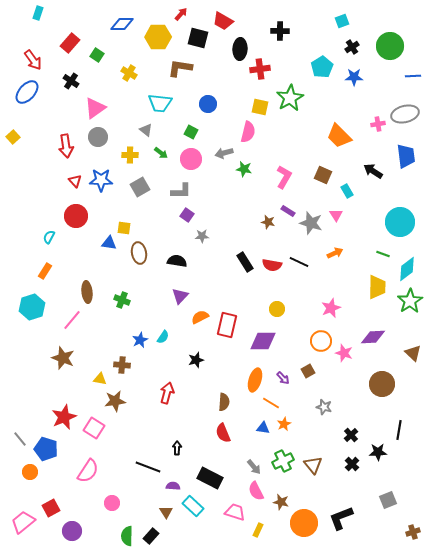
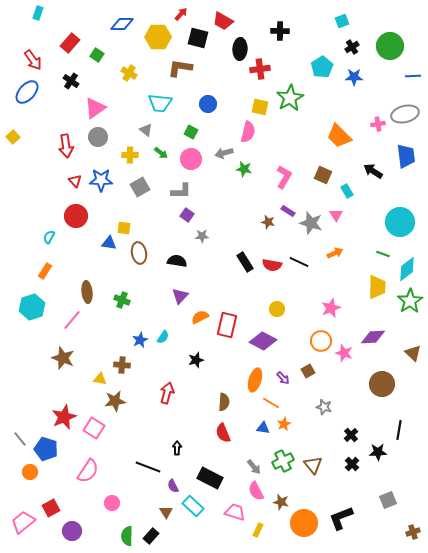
purple diamond at (263, 341): rotated 28 degrees clockwise
purple semicircle at (173, 486): rotated 120 degrees counterclockwise
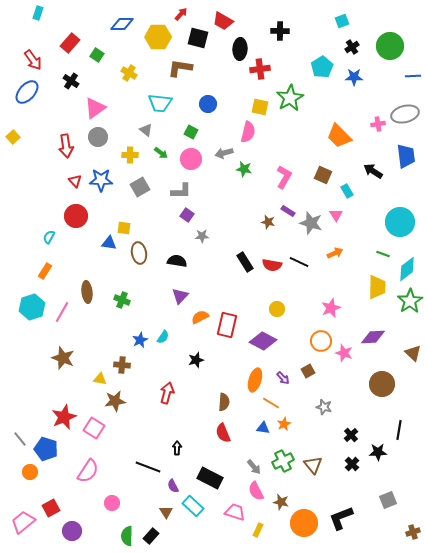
pink line at (72, 320): moved 10 px left, 8 px up; rotated 10 degrees counterclockwise
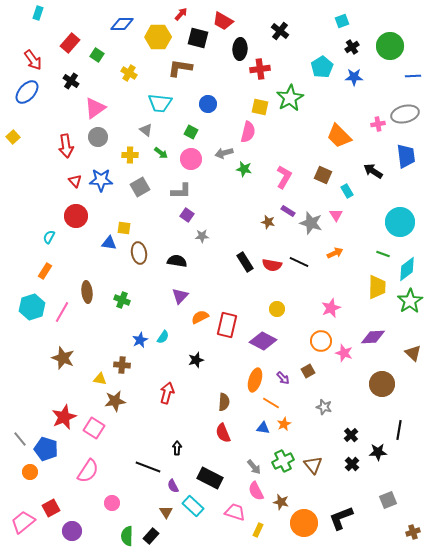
black cross at (280, 31): rotated 36 degrees clockwise
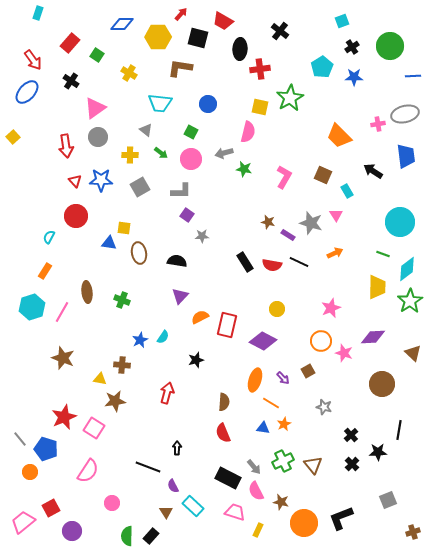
purple rectangle at (288, 211): moved 24 px down
black rectangle at (210, 478): moved 18 px right
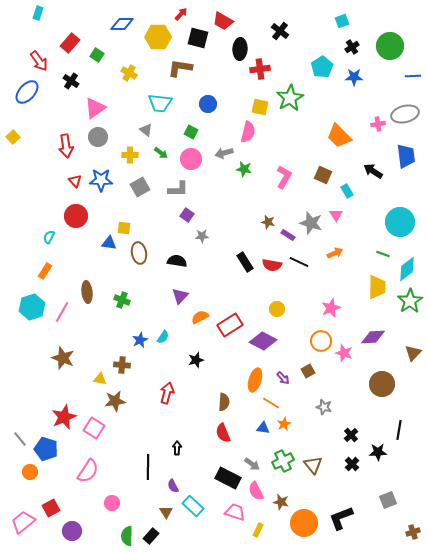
red arrow at (33, 60): moved 6 px right, 1 px down
gray L-shape at (181, 191): moved 3 px left, 2 px up
red rectangle at (227, 325): moved 3 px right; rotated 45 degrees clockwise
brown triangle at (413, 353): rotated 30 degrees clockwise
black line at (148, 467): rotated 70 degrees clockwise
gray arrow at (254, 467): moved 2 px left, 3 px up; rotated 14 degrees counterclockwise
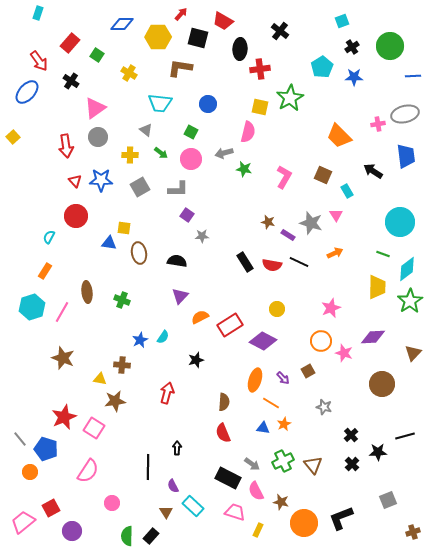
black line at (399, 430): moved 6 px right, 6 px down; rotated 66 degrees clockwise
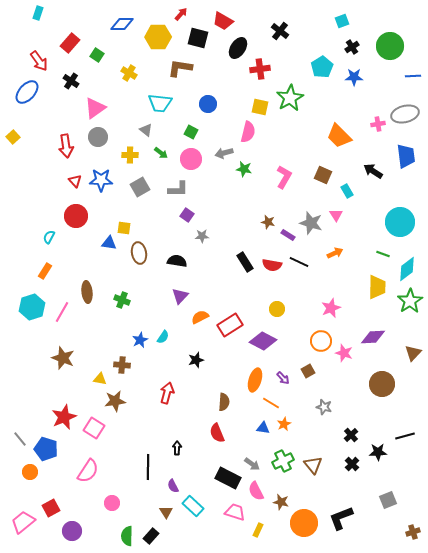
black ellipse at (240, 49): moved 2 px left, 1 px up; rotated 30 degrees clockwise
red semicircle at (223, 433): moved 6 px left
